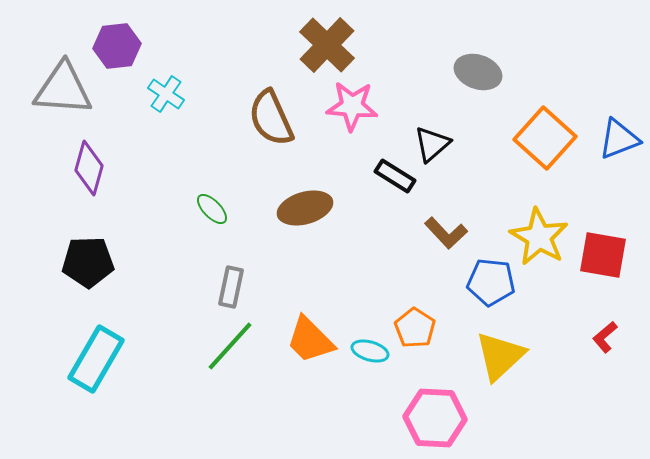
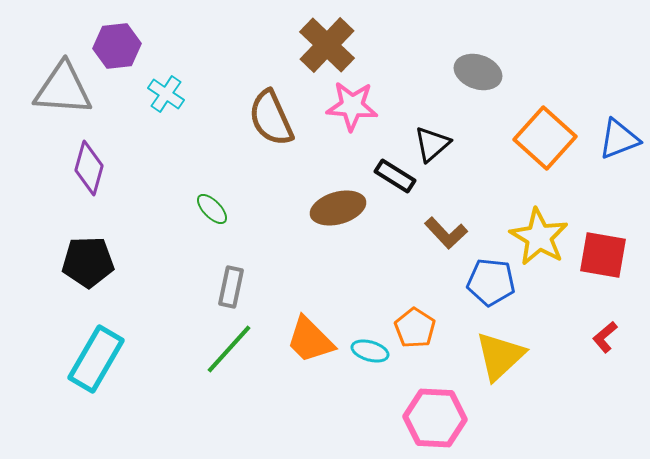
brown ellipse: moved 33 px right
green line: moved 1 px left, 3 px down
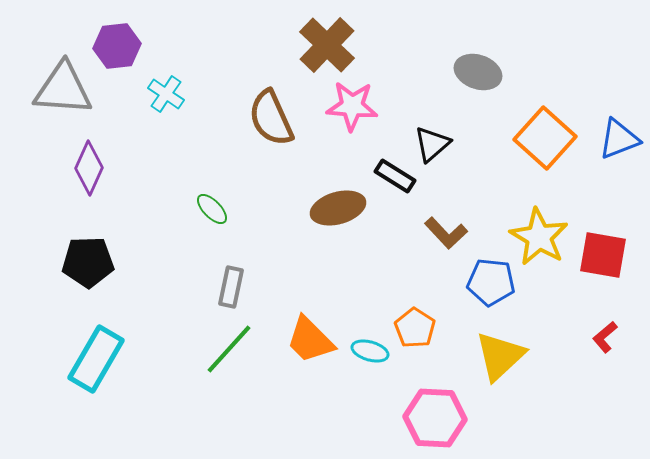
purple diamond: rotated 8 degrees clockwise
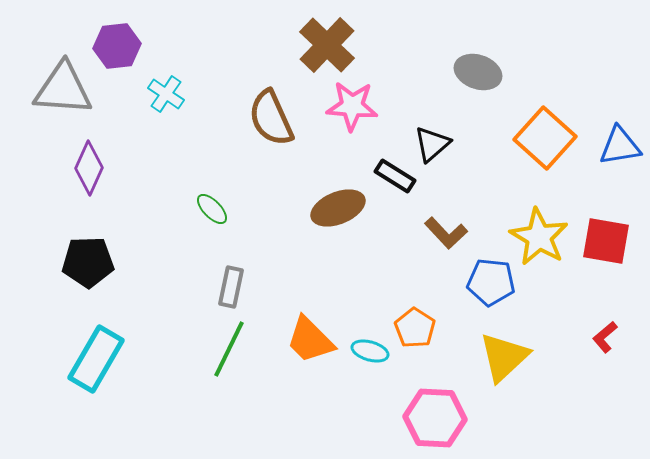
blue triangle: moved 1 px right, 7 px down; rotated 12 degrees clockwise
brown ellipse: rotated 6 degrees counterclockwise
red square: moved 3 px right, 14 px up
green line: rotated 16 degrees counterclockwise
yellow triangle: moved 4 px right, 1 px down
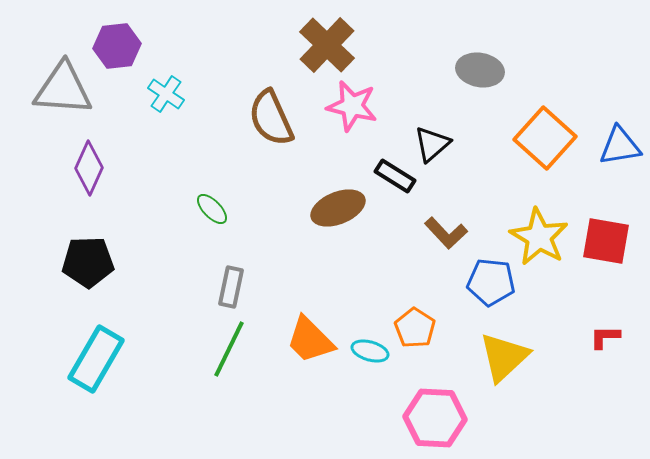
gray ellipse: moved 2 px right, 2 px up; rotated 9 degrees counterclockwise
pink star: rotated 9 degrees clockwise
red L-shape: rotated 40 degrees clockwise
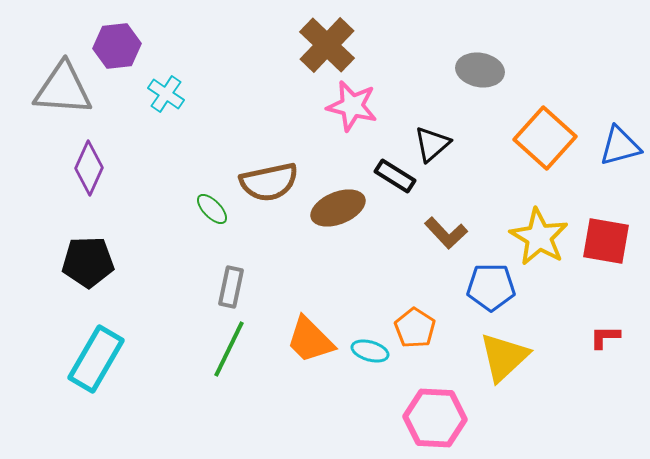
brown semicircle: moved 2 px left, 64 px down; rotated 78 degrees counterclockwise
blue triangle: rotated 6 degrees counterclockwise
blue pentagon: moved 5 px down; rotated 6 degrees counterclockwise
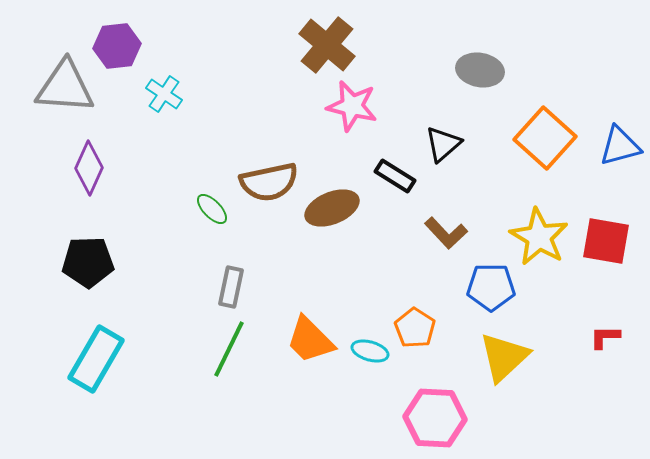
brown cross: rotated 4 degrees counterclockwise
gray triangle: moved 2 px right, 2 px up
cyan cross: moved 2 px left
black triangle: moved 11 px right
brown ellipse: moved 6 px left
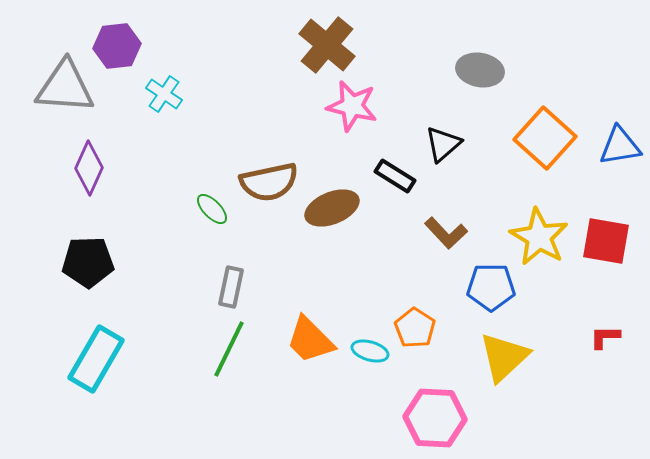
blue triangle: rotated 6 degrees clockwise
